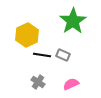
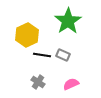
green star: moved 5 px left
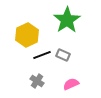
green star: moved 1 px left, 1 px up
black line: rotated 30 degrees counterclockwise
gray cross: moved 1 px left, 1 px up
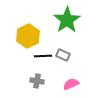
yellow hexagon: moved 1 px right, 1 px down
black line: moved 1 px right, 1 px down; rotated 18 degrees clockwise
gray cross: rotated 24 degrees counterclockwise
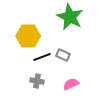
green star: moved 3 px right, 3 px up; rotated 12 degrees counterclockwise
yellow hexagon: rotated 25 degrees clockwise
black line: moved 1 px left, 1 px down; rotated 18 degrees counterclockwise
